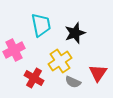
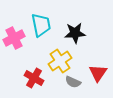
black star: rotated 15 degrees clockwise
pink cross: moved 12 px up
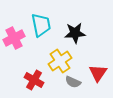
red cross: moved 2 px down
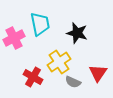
cyan trapezoid: moved 1 px left, 1 px up
black star: moved 2 px right; rotated 20 degrees clockwise
yellow cross: moved 1 px left, 1 px down
red cross: moved 1 px left, 3 px up
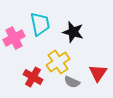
black star: moved 4 px left, 1 px up
yellow cross: moved 1 px left
gray semicircle: moved 1 px left
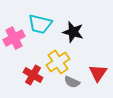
cyan trapezoid: rotated 115 degrees clockwise
red cross: moved 2 px up
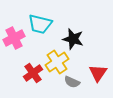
black star: moved 7 px down
yellow cross: moved 1 px left
red cross: moved 2 px up; rotated 24 degrees clockwise
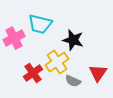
black star: moved 1 px down
gray semicircle: moved 1 px right, 1 px up
